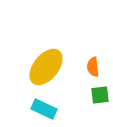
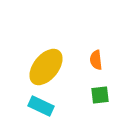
orange semicircle: moved 3 px right, 7 px up
cyan rectangle: moved 3 px left, 3 px up
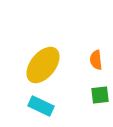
yellow ellipse: moved 3 px left, 2 px up
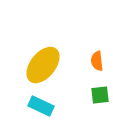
orange semicircle: moved 1 px right, 1 px down
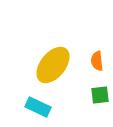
yellow ellipse: moved 10 px right
cyan rectangle: moved 3 px left, 1 px down
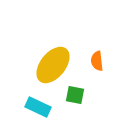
green square: moved 25 px left; rotated 18 degrees clockwise
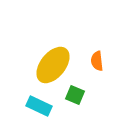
green square: rotated 12 degrees clockwise
cyan rectangle: moved 1 px right, 1 px up
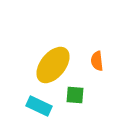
green square: rotated 18 degrees counterclockwise
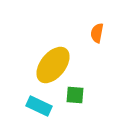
orange semicircle: moved 28 px up; rotated 18 degrees clockwise
